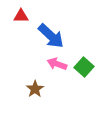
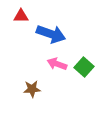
blue arrow: moved 2 px up; rotated 24 degrees counterclockwise
brown star: moved 3 px left; rotated 30 degrees clockwise
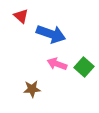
red triangle: rotated 42 degrees clockwise
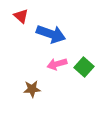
pink arrow: rotated 36 degrees counterclockwise
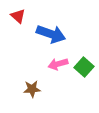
red triangle: moved 3 px left
pink arrow: moved 1 px right
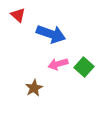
red triangle: moved 1 px up
brown star: moved 2 px right, 1 px up; rotated 24 degrees counterclockwise
